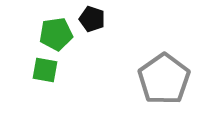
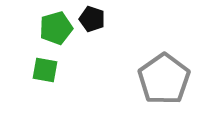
green pentagon: moved 6 px up; rotated 8 degrees counterclockwise
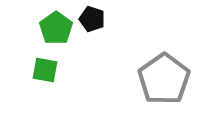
green pentagon: rotated 20 degrees counterclockwise
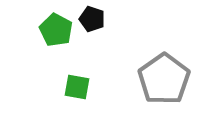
green pentagon: moved 2 px down; rotated 8 degrees counterclockwise
green square: moved 32 px right, 17 px down
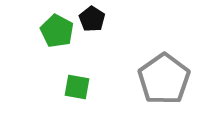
black pentagon: rotated 15 degrees clockwise
green pentagon: moved 1 px right, 1 px down
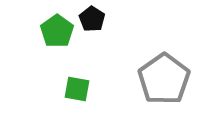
green pentagon: rotated 8 degrees clockwise
green square: moved 2 px down
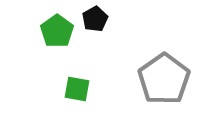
black pentagon: moved 3 px right; rotated 10 degrees clockwise
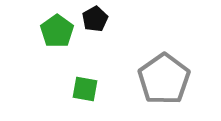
green square: moved 8 px right
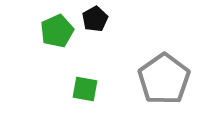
green pentagon: rotated 12 degrees clockwise
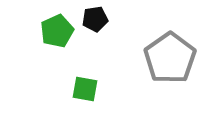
black pentagon: rotated 20 degrees clockwise
gray pentagon: moved 6 px right, 21 px up
